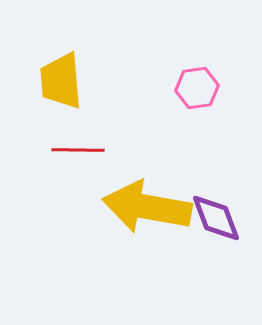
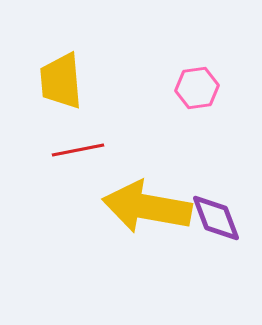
red line: rotated 12 degrees counterclockwise
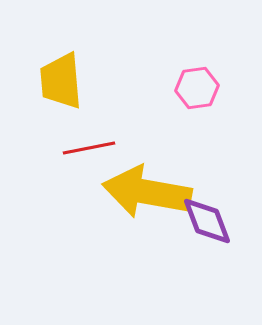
red line: moved 11 px right, 2 px up
yellow arrow: moved 15 px up
purple diamond: moved 9 px left, 3 px down
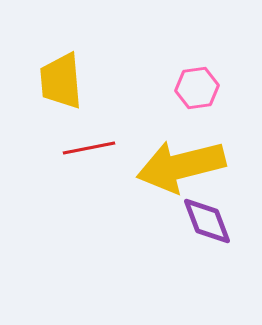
yellow arrow: moved 34 px right, 26 px up; rotated 24 degrees counterclockwise
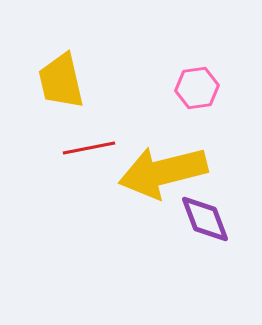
yellow trapezoid: rotated 8 degrees counterclockwise
yellow arrow: moved 18 px left, 6 px down
purple diamond: moved 2 px left, 2 px up
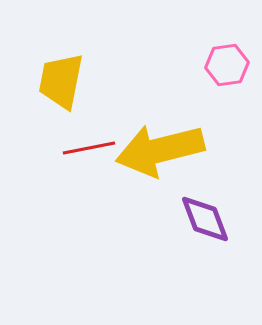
yellow trapezoid: rotated 24 degrees clockwise
pink hexagon: moved 30 px right, 23 px up
yellow arrow: moved 3 px left, 22 px up
